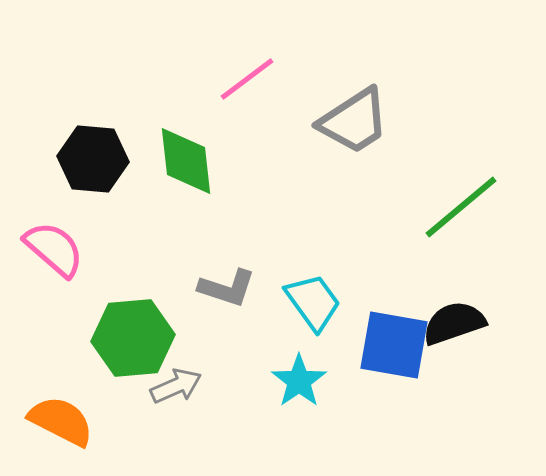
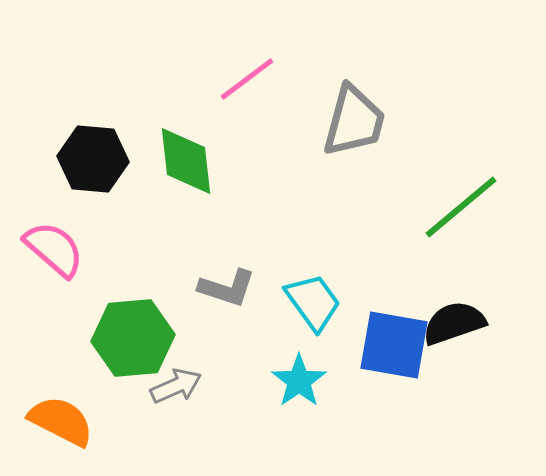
gray trapezoid: rotated 42 degrees counterclockwise
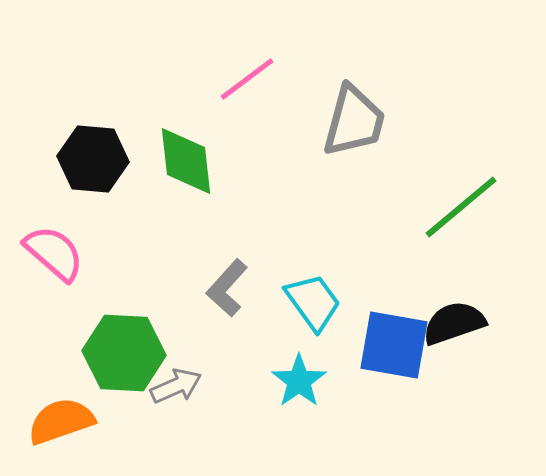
pink semicircle: moved 4 px down
gray L-shape: rotated 114 degrees clockwise
green hexagon: moved 9 px left, 15 px down; rotated 8 degrees clockwise
orange semicircle: rotated 46 degrees counterclockwise
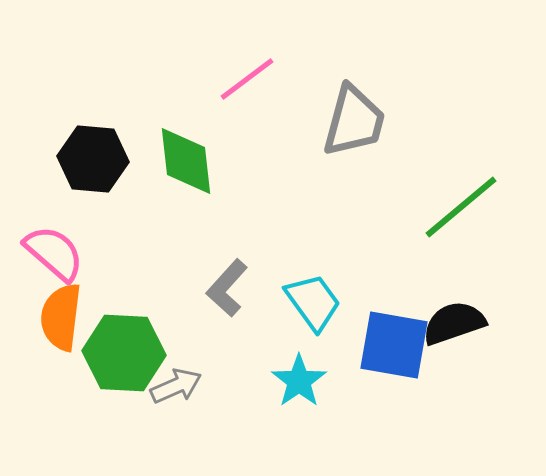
orange semicircle: moved 104 px up; rotated 64 degrees counterclockwise
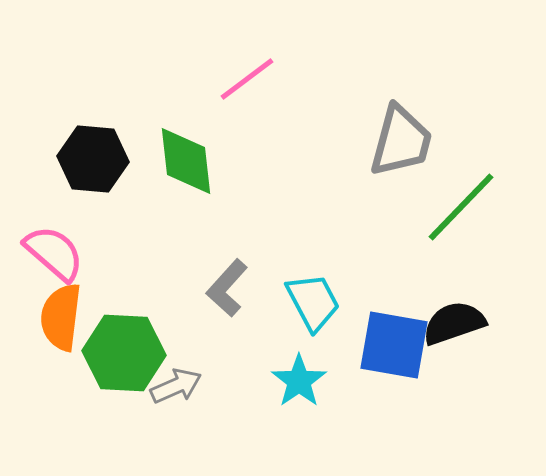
gray trapezoid: moved 47 px right, 20 px down
green line: rotated 6 degrees counterclockwise
cyan trapezoid: rotated 8 degrees clockwise
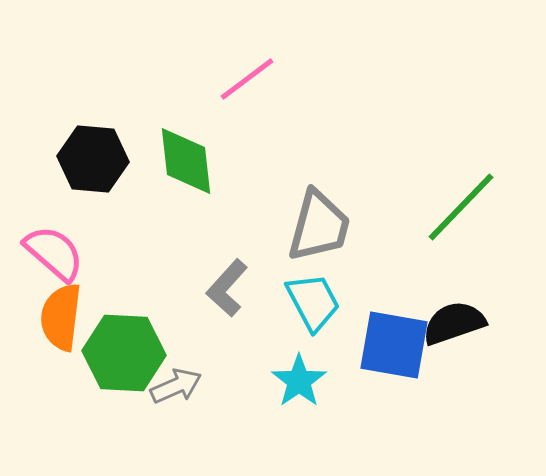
gray trapezoid: moved 82 px left, 85 px down
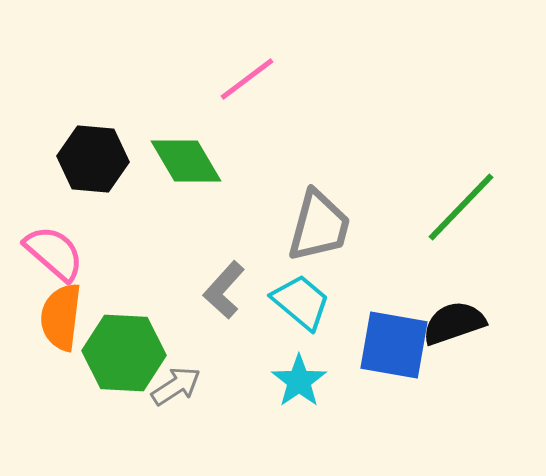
green diamond: rotated 24 degrees counterclockwise
gray L-shape: moved 3 px left, 2 px down
cyan trapezoid: moved 12 px left; rotated 22 degrees counterclockwise
gray arrow: rotated 9 degrees counterclockwise
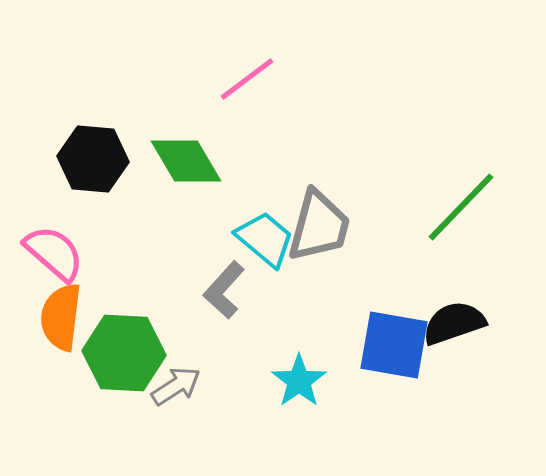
cyan trapezoid: moved 36 px left, 63 px up
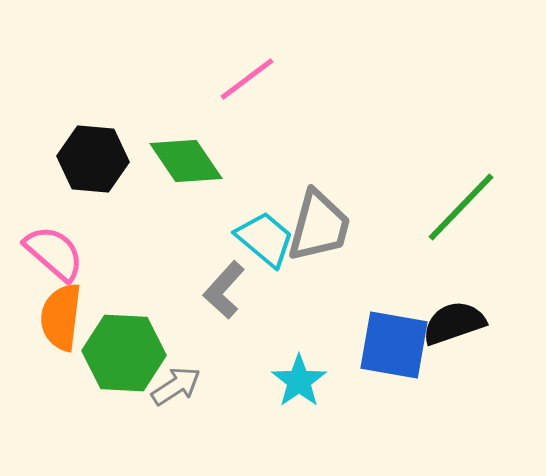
green diamond: rotated 4 degrees counterclockwise
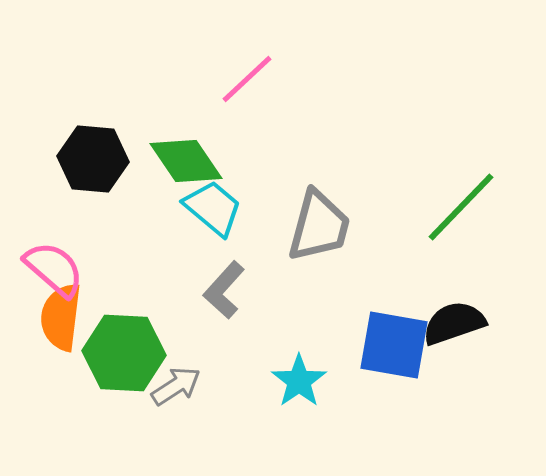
pink line: rotated 6 degrees counterclockwise
cyan trapezoid: moved 52 px left, 31 px up
pink semicircle: moved 16 px down
